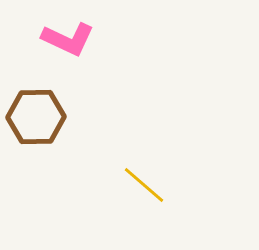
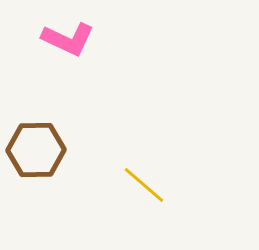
brown hexagon: moved 33 px down
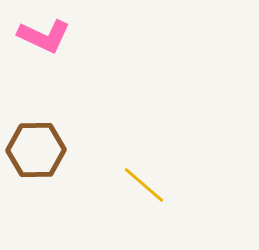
pink L-shape: moved 24 px left, 3 px up
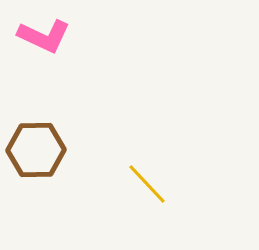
yellow line: moved 3 px right, 1 px up; rotated 6 degrees clockwise
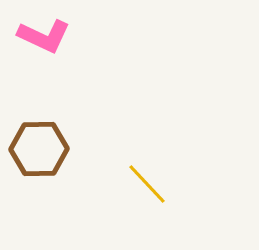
brown hexagon: moved 3 px right, 1 px up
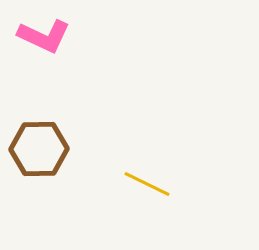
yellow line: rotated 21 degrees counterclockwise
